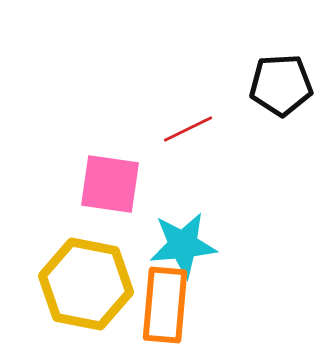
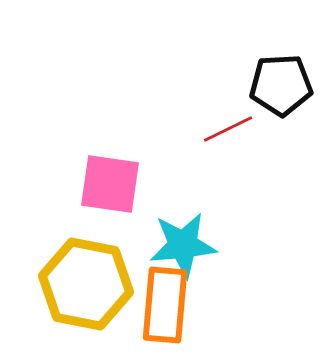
red line: moved 40 px right
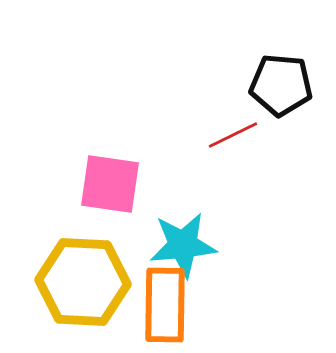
black pentagon: rotated 8 degrees clockwise
red line: moved 5 px right, 6 px down
yellow hexagon: moved 3 px left, 2 px up; rotated 8 degrees counterclockwise
orange rectangle: rotated 4 degrees counterclockwise
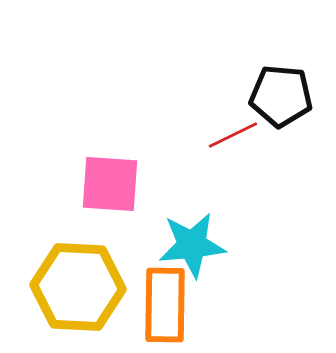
black pentagon: moved 11 px down
pink square: rotated 4 degrees counterclockwise
cyan star: moved 9 px right
yellow hexagon: moved 5 px left, 5 px down
